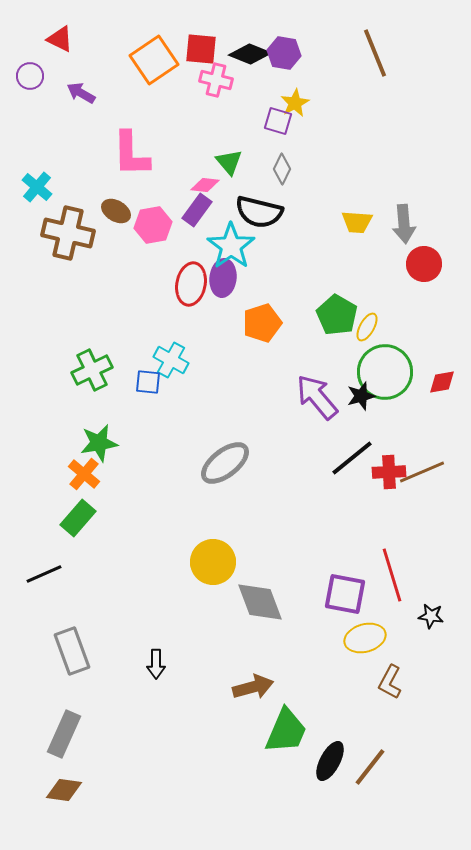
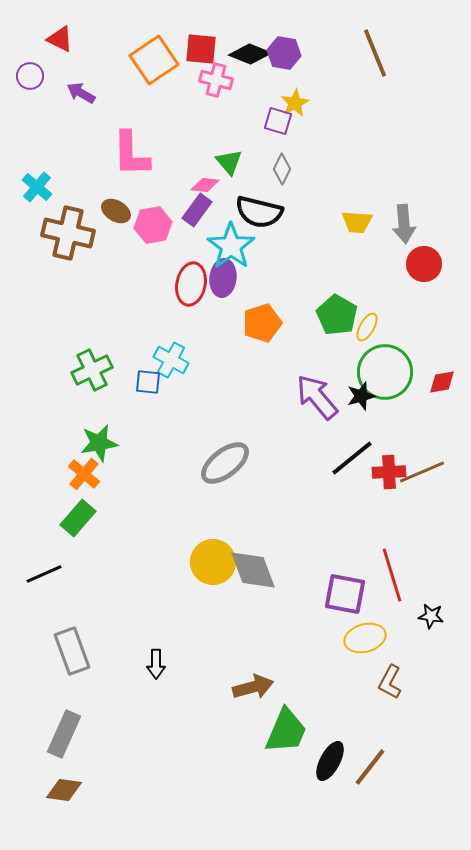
gray diamond at (260, 602): moved 7 px left, 32 px up
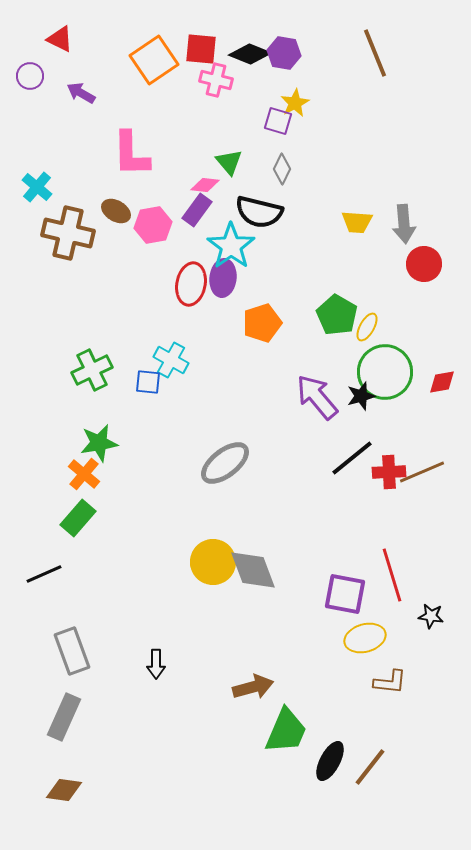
brown L-shape at (390, 682): rotated 112 degrees counterclockwise
gray rectangle at (64, 734): moved 17 px up
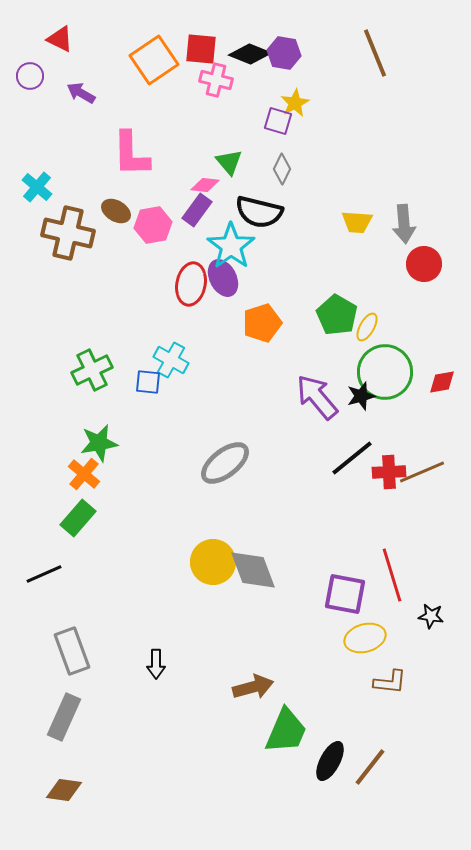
purple ellipse at (223, 278): rotated 33 degrees counterclockwise
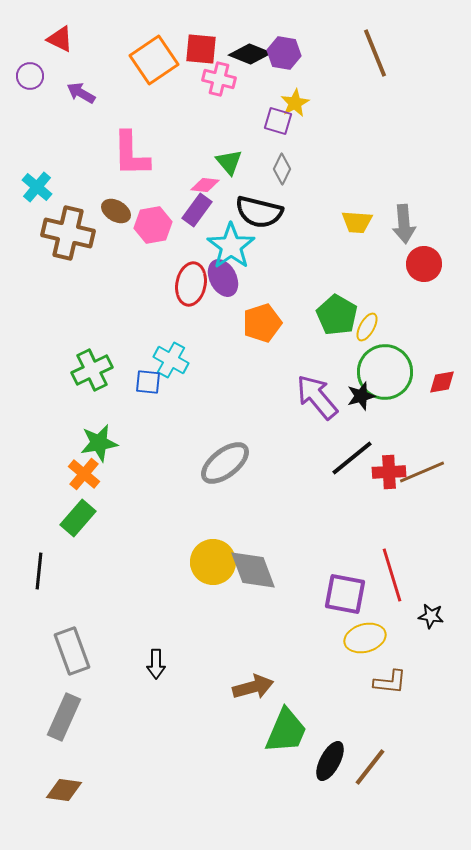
pink cross at (216, 80): moved 3 px right, 1 px up
black line at (44, 574): moved 5 px left, 3 px up; rotated 60 degrees counterclockwise
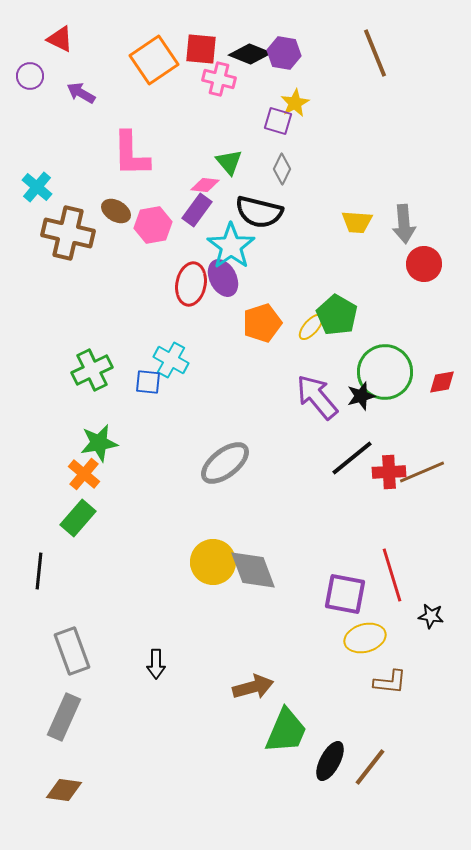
yellow ellipse at (367, 327): moved 56 px left; rotated 12 degrees clockwise
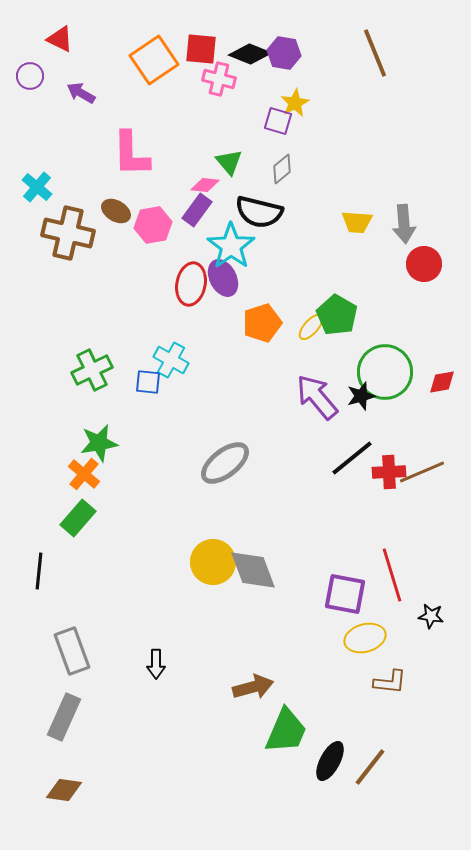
gray diamond at (282, 169): rotated 24 degrees clockwise
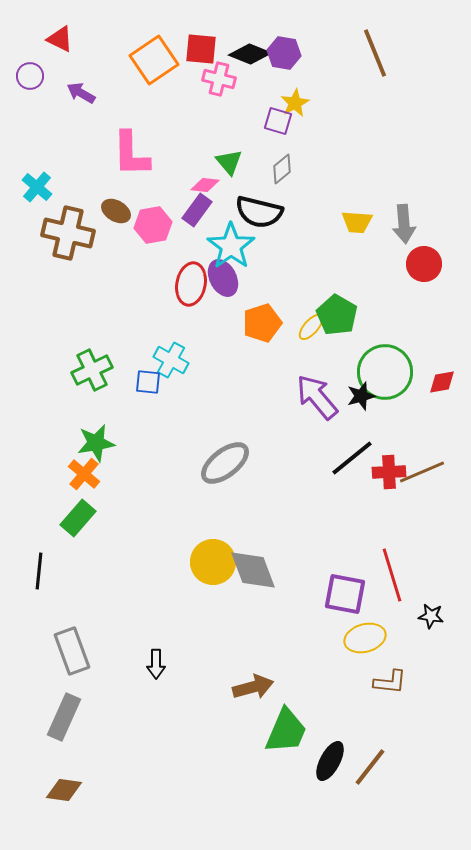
green star at (99, 443): moved 3 px left
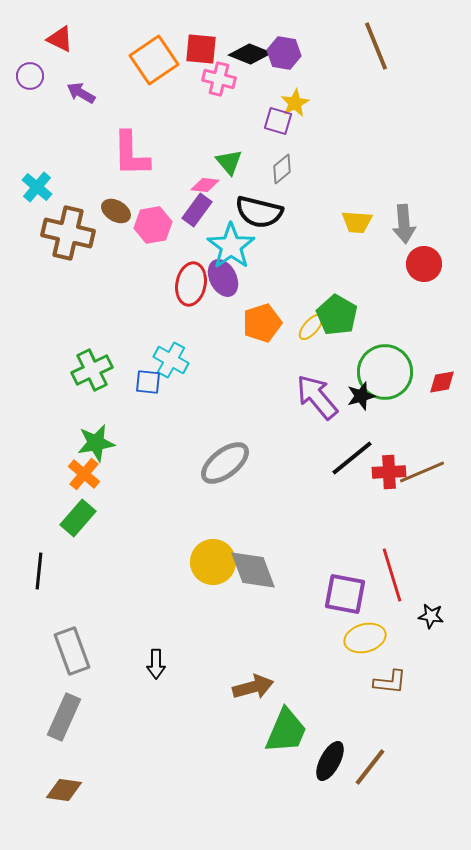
brown line at (375, 53): moved 1 px right, 7 px up
